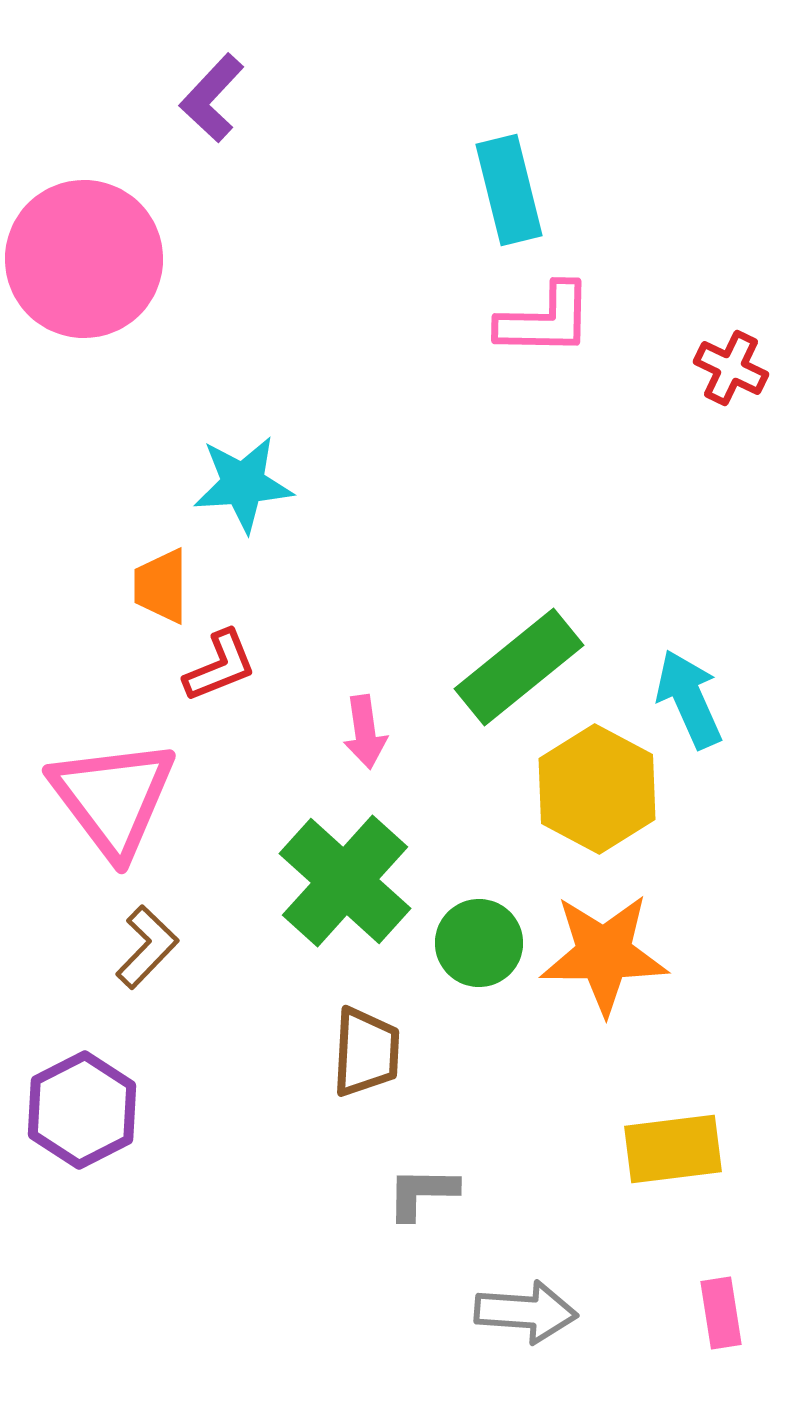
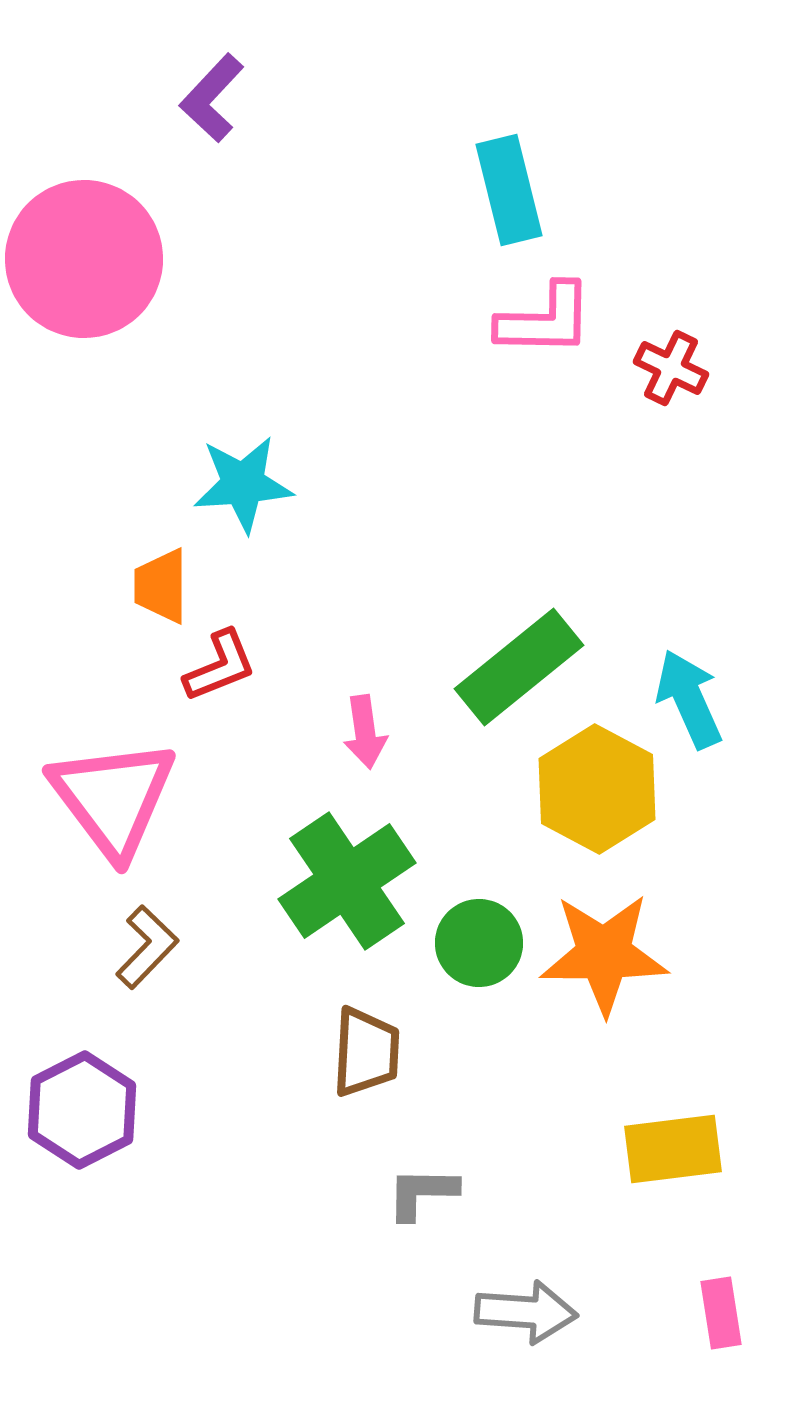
red cross: moved 60 px left
green cross: moved 2 px right; rotated 14 degrees clockwise
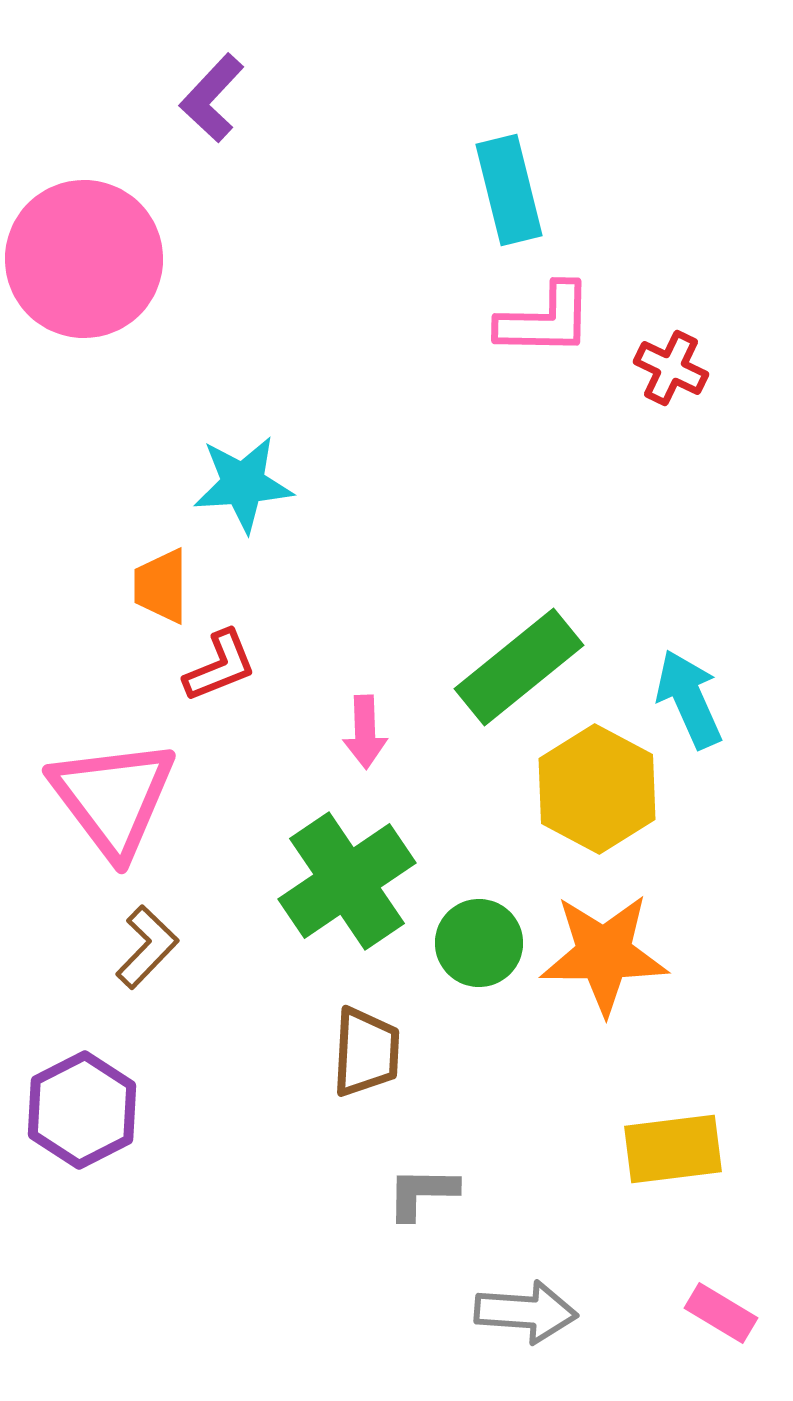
pink arrow: rotated 6 degrees clockwise
pink rectangle: rotated 50 degrees counterclockwise
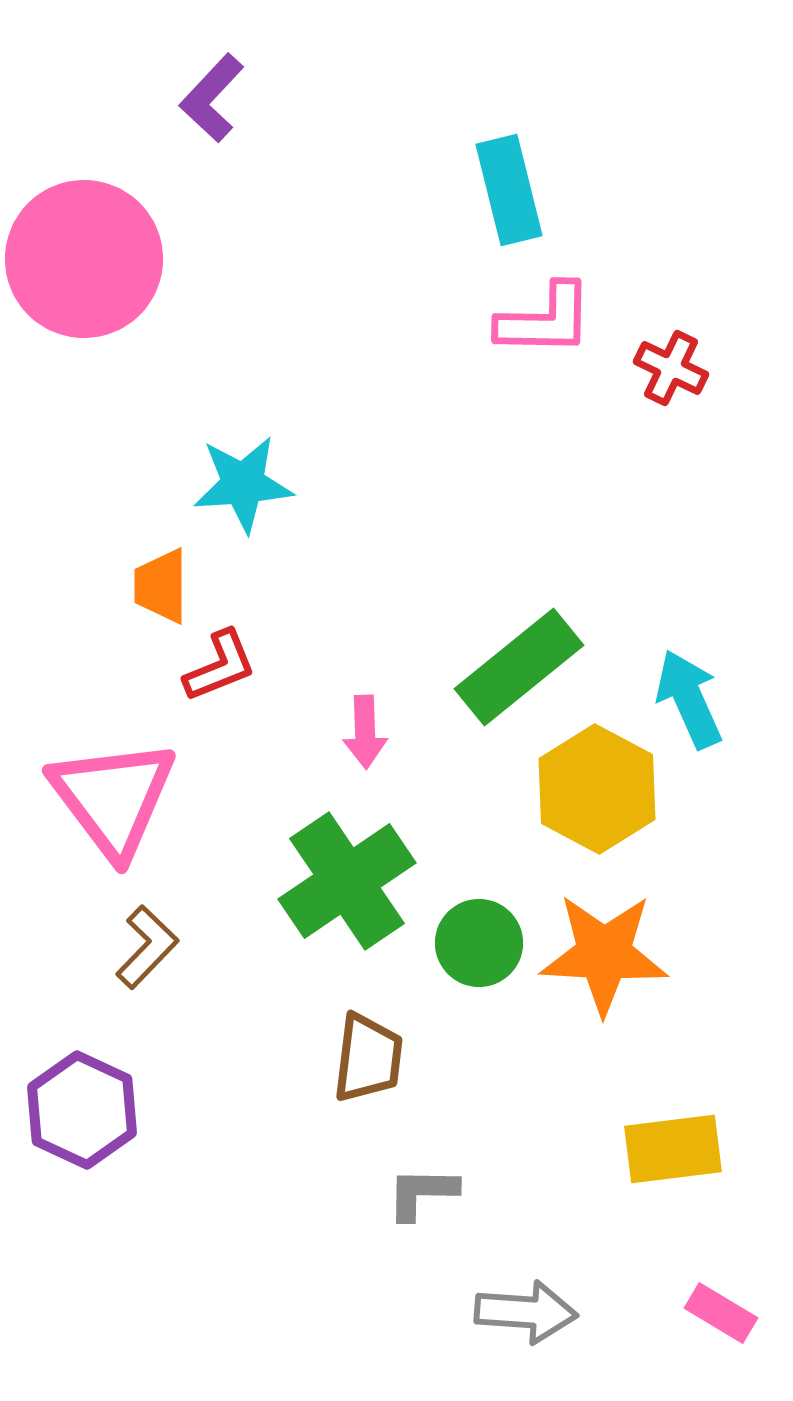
orange star: rotated 3 degrees clockwise
brown trapezoid: moved 2 px right, 6 px down; rotated 4 degrees clockwise
purple hexagon: rotated 8 degrees counterclockwise
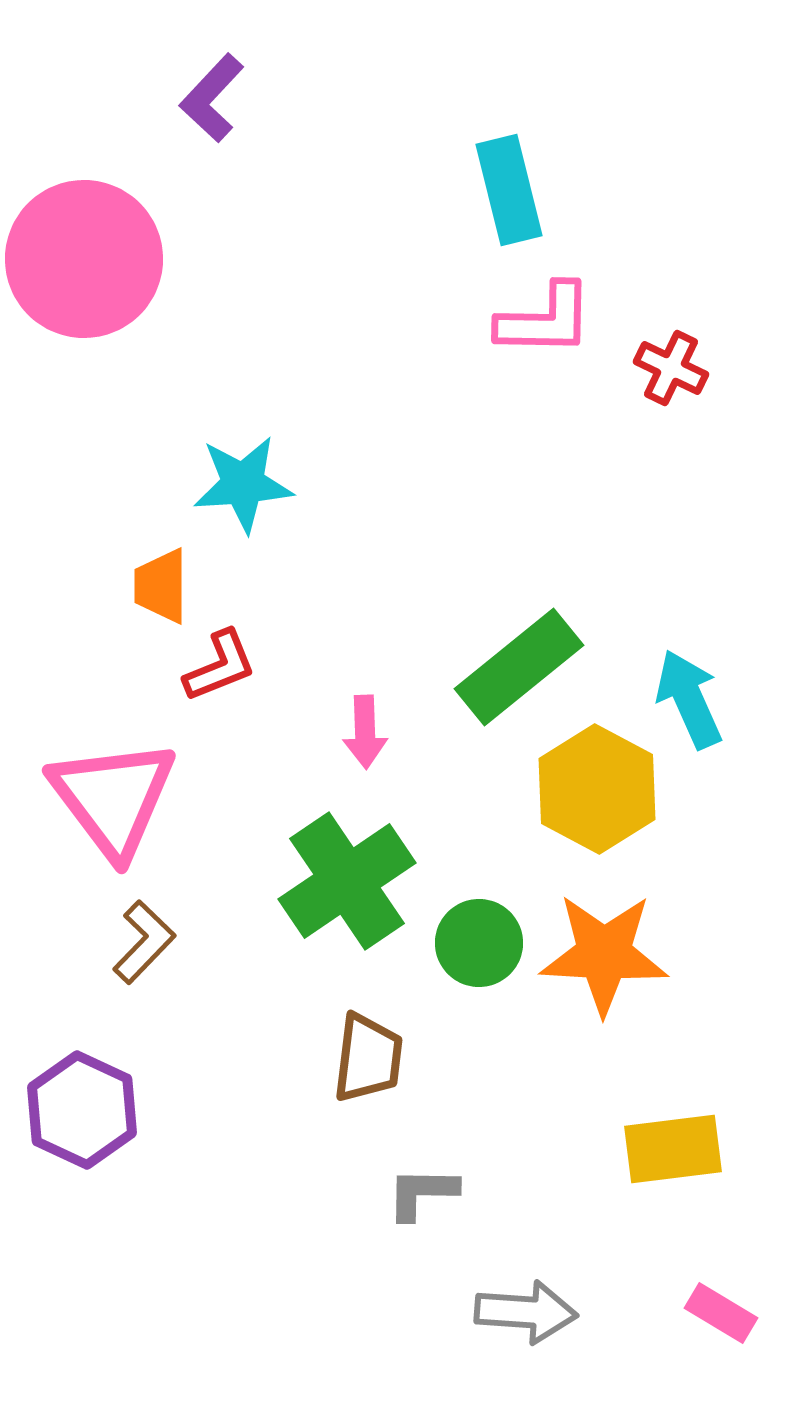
brown L-shape: moved 3 px left, 5 px up
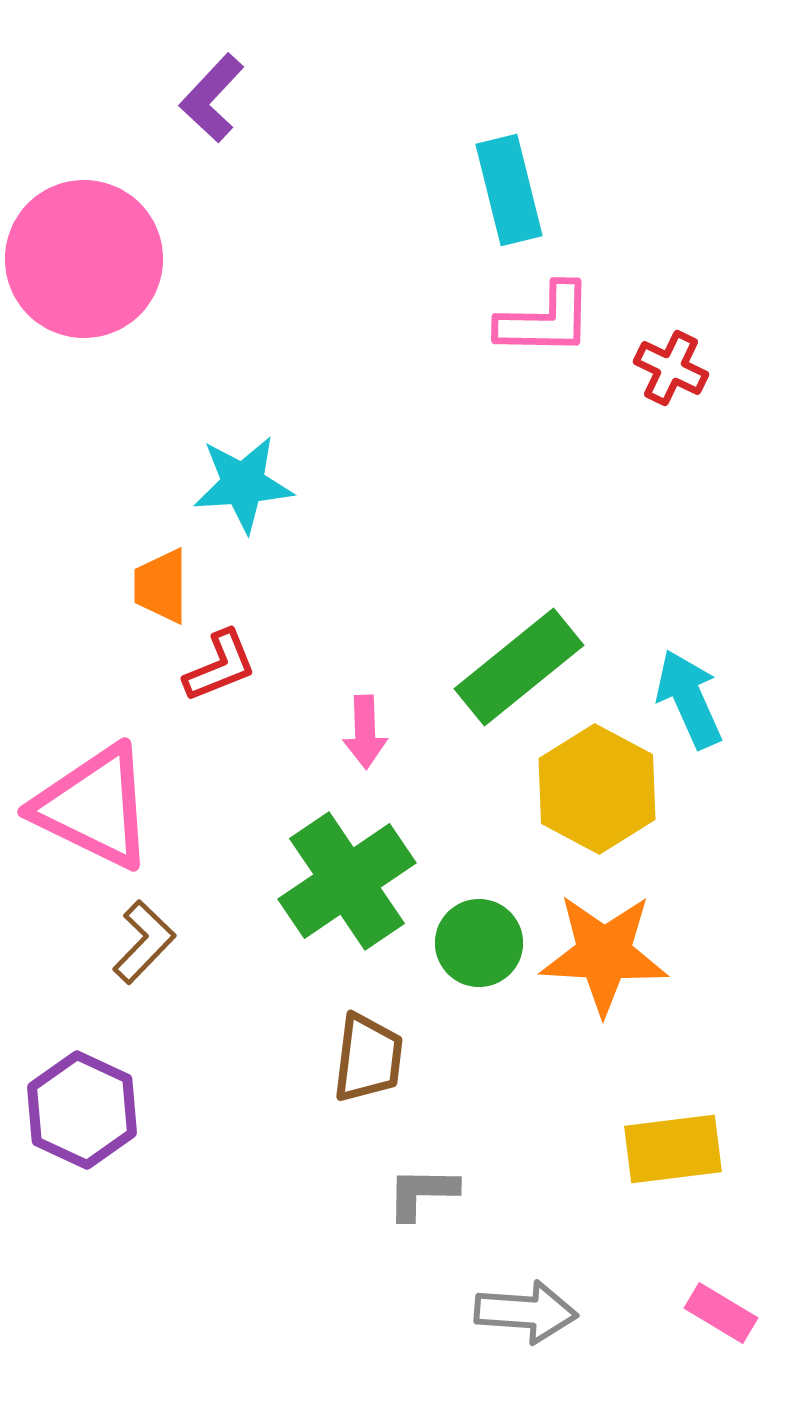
pink triangle: moved 19 px left, 9 px down; rotated 27 degrees counterclockwise
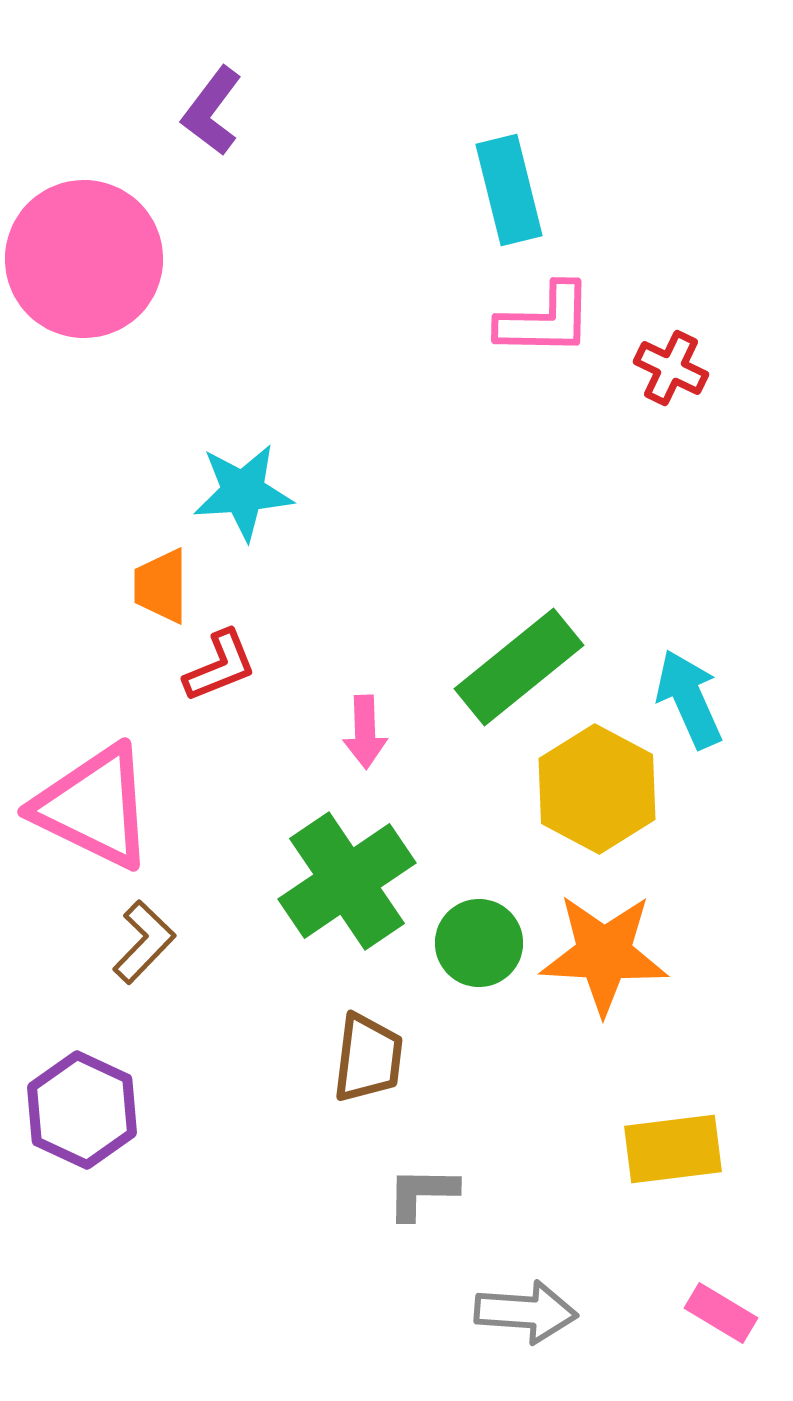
purple L-shape: moved 13 px down; rotated 6 degrees counterclockwise
cyan star: moved 8 px down
